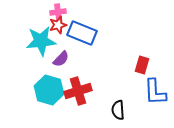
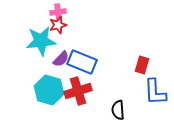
blue rectangle: moved 29 px down
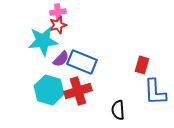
cyan star: moved 2 px right
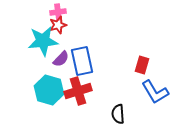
blue rectangle: moved 1 px up; rotated 56 degrees clockwise
blue L-shape: rotated 28 degrees counterclockwise
black semicircle: moved 4 px down
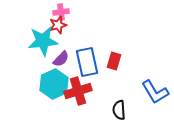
pink cross: moved 3 px right
blue rectangle: moved 5 px right, 1 px down
red rectangle: moved 28 px left, 4 px up
cyan hexagon: moved 5 px right, 6 px up; rotated 20 degrees clockwise
black semicircle: moved 1 px right, 4 px up
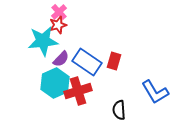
pink cross: moved 2 px left; rotated 35 degrees counterclockwise
blue rectangle: rotated 44 degrees counterclockwise
cyan hexagon: moved 1 px right, 1 px up
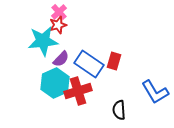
blue rectangle: moved 2 px right, 2 px down
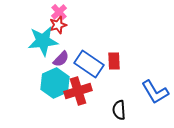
red rectangle: rotated 18 degrees counterclockwise
